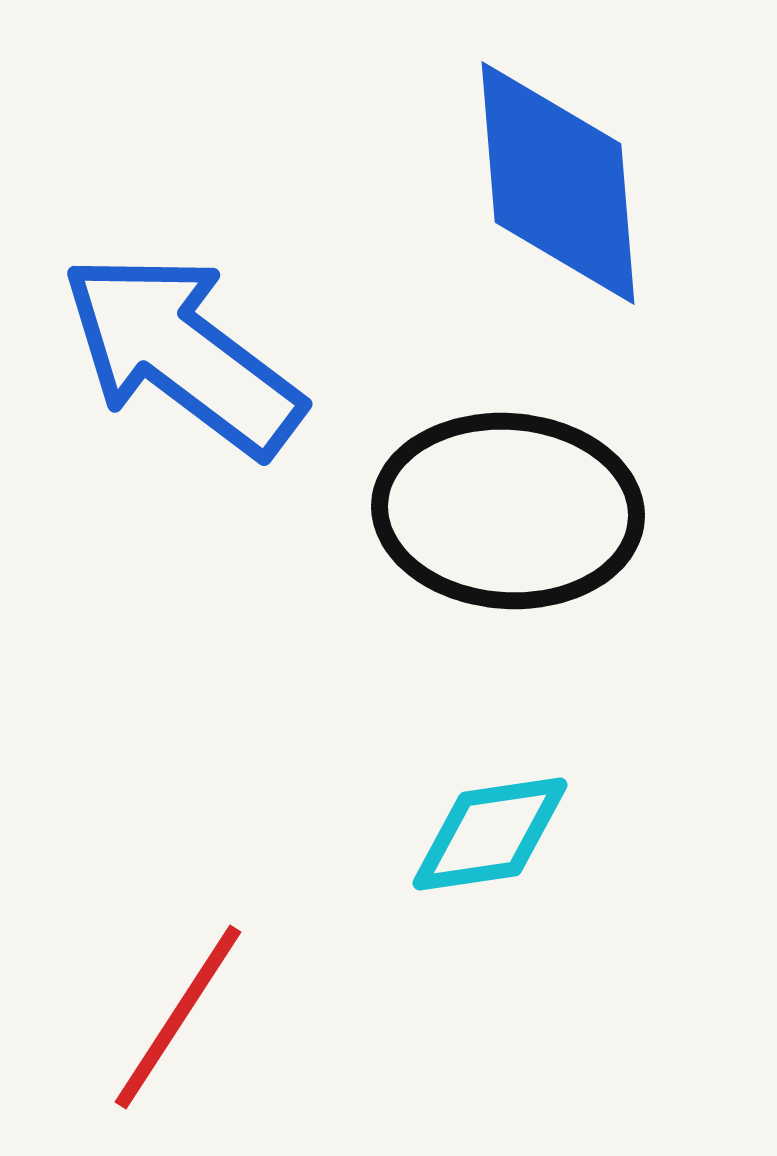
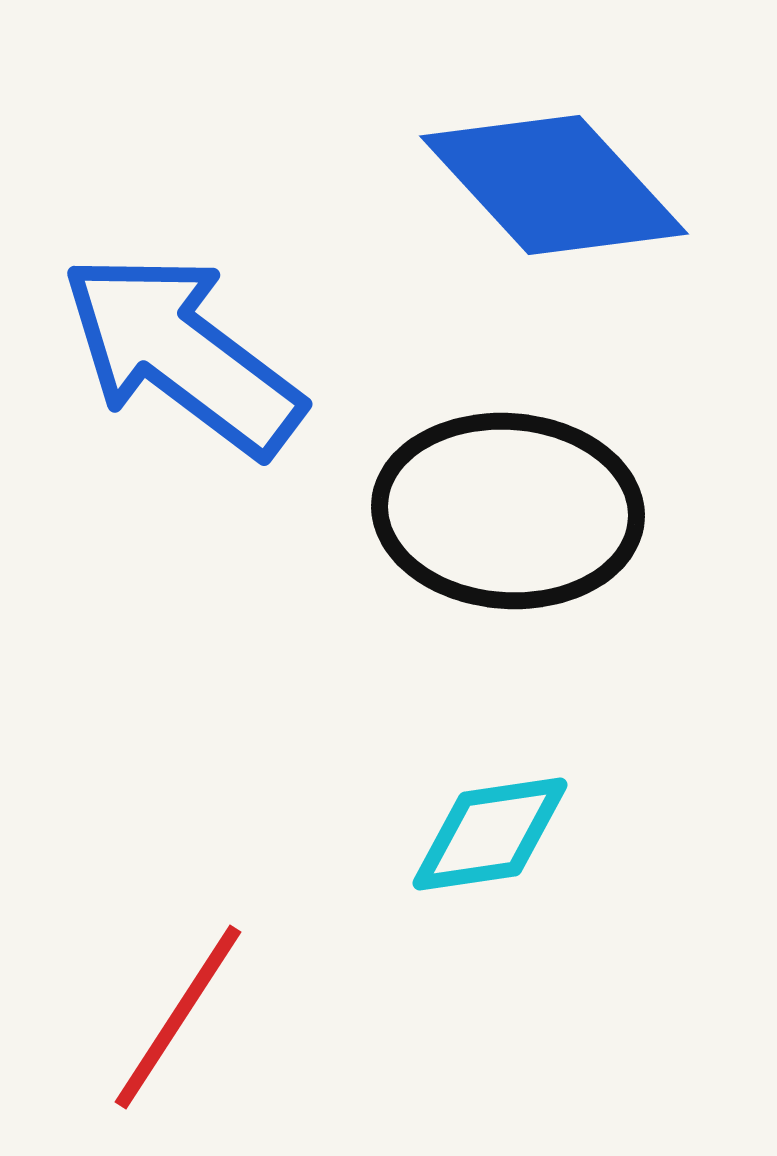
blue diamond: moved 4 px left, 2 px down; rotated 38 degrees counterclockwise
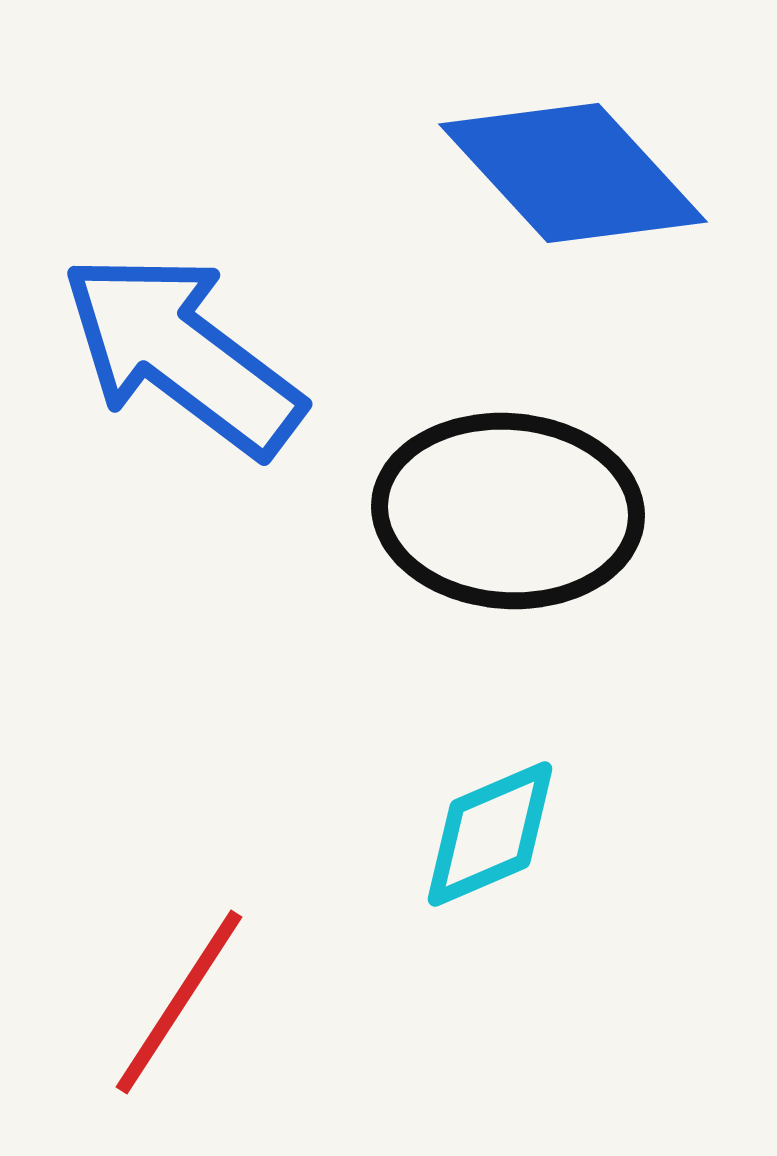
blue diamond: moved 19 px right, 12 px up
cyan diamond: rotated 15 degrees counterclockwise
red line: moved 1 px right, 15 px up
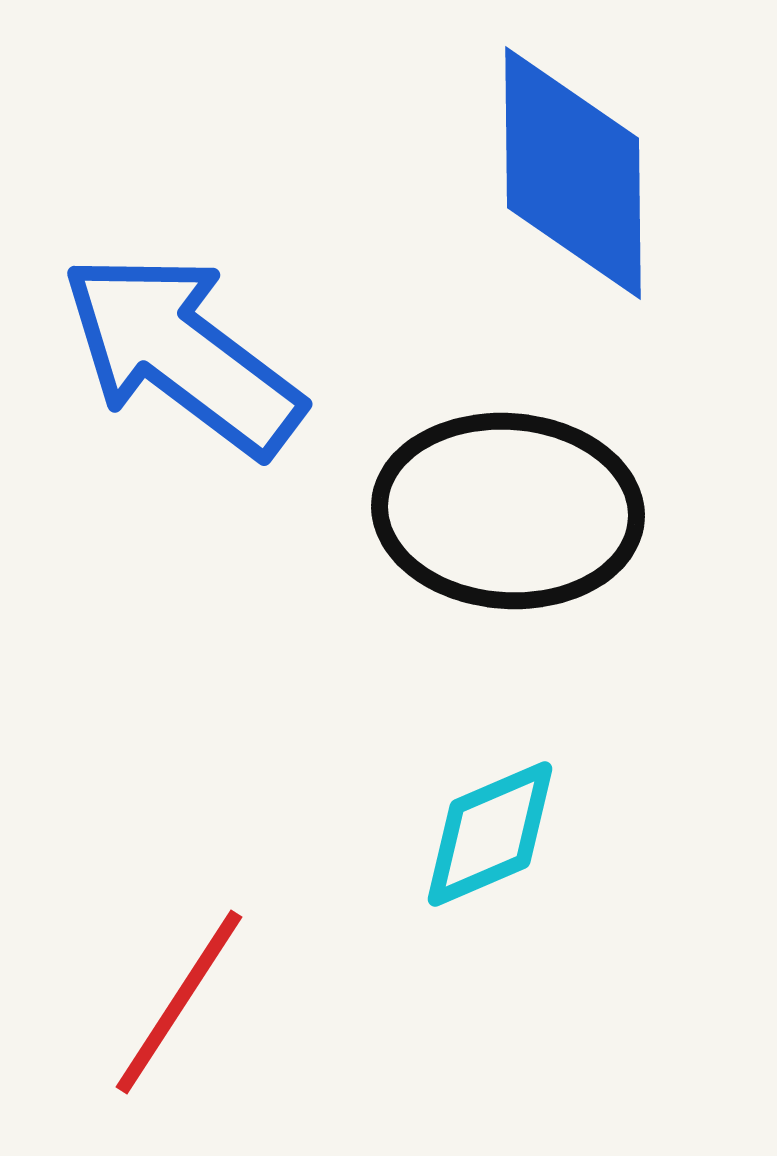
blue diamond: rotated 42 degrees clockwise
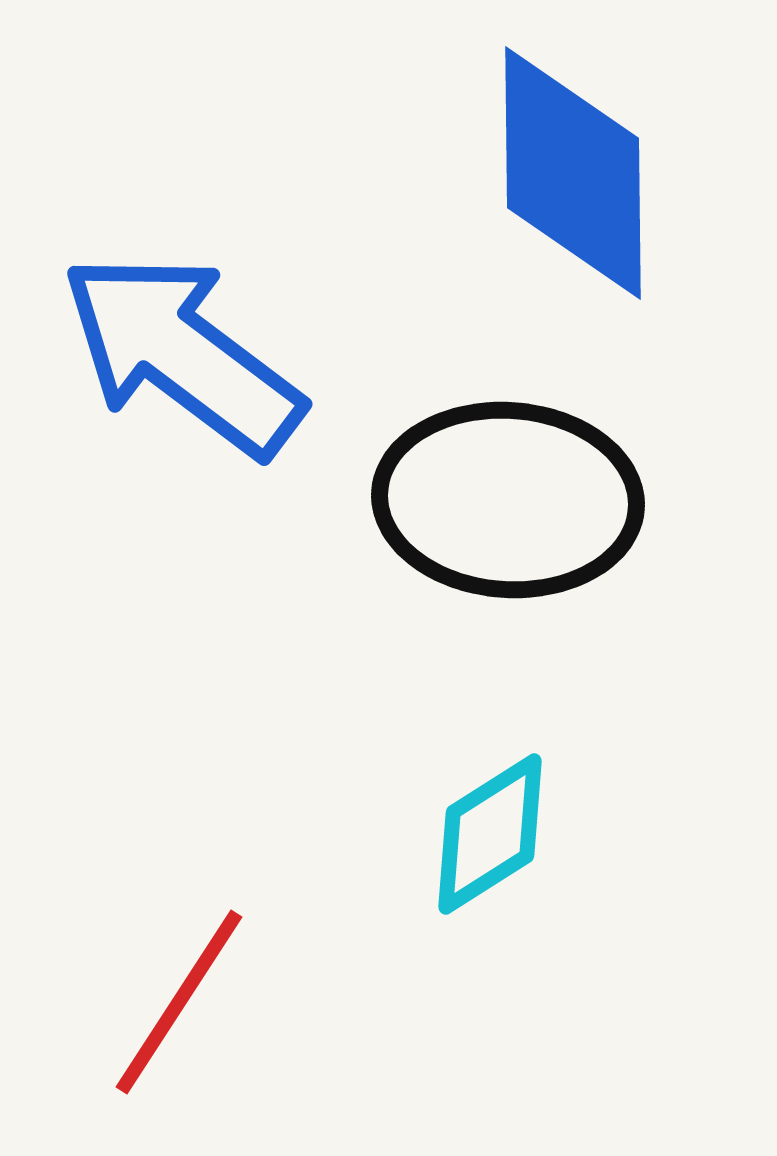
black ellipse: moved 11 px up
cyan diamond: rotated 9 degrees counterclockwise
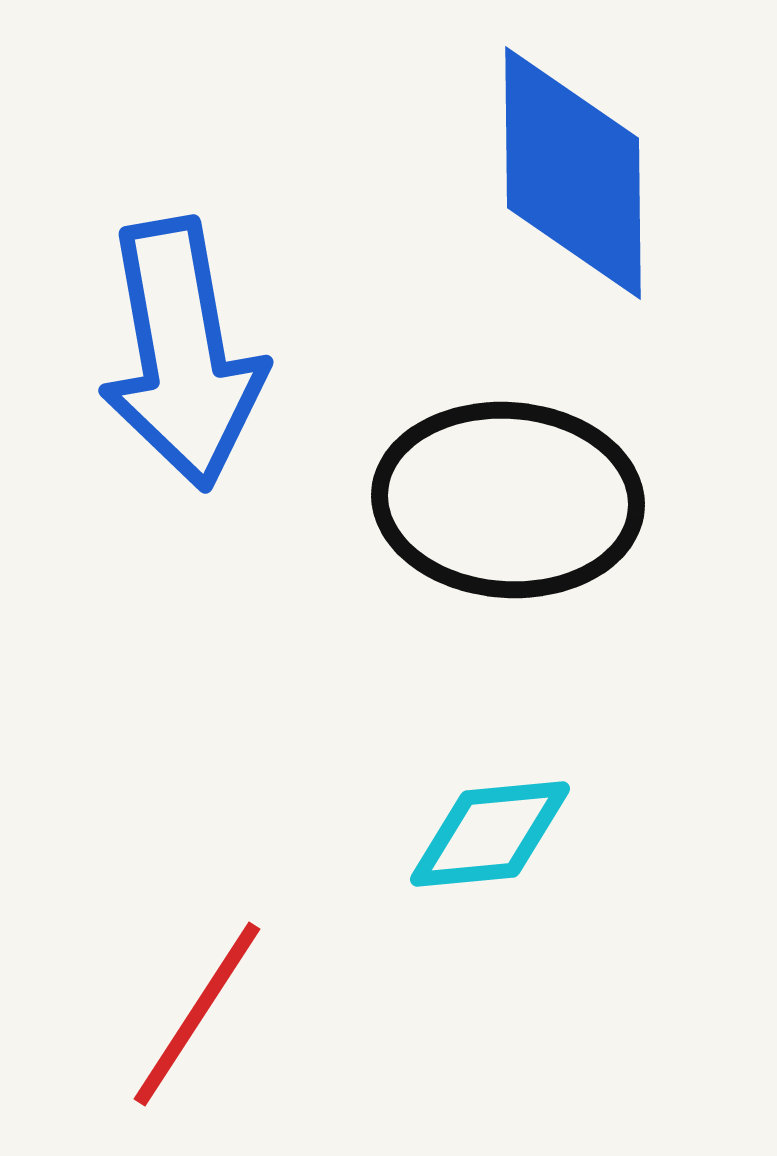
blue arrow: rotated 137 degrees counterclockwise
cyan diamond: rotated 27 degrees clockwise
red line: moved 18 px right, 12 px down
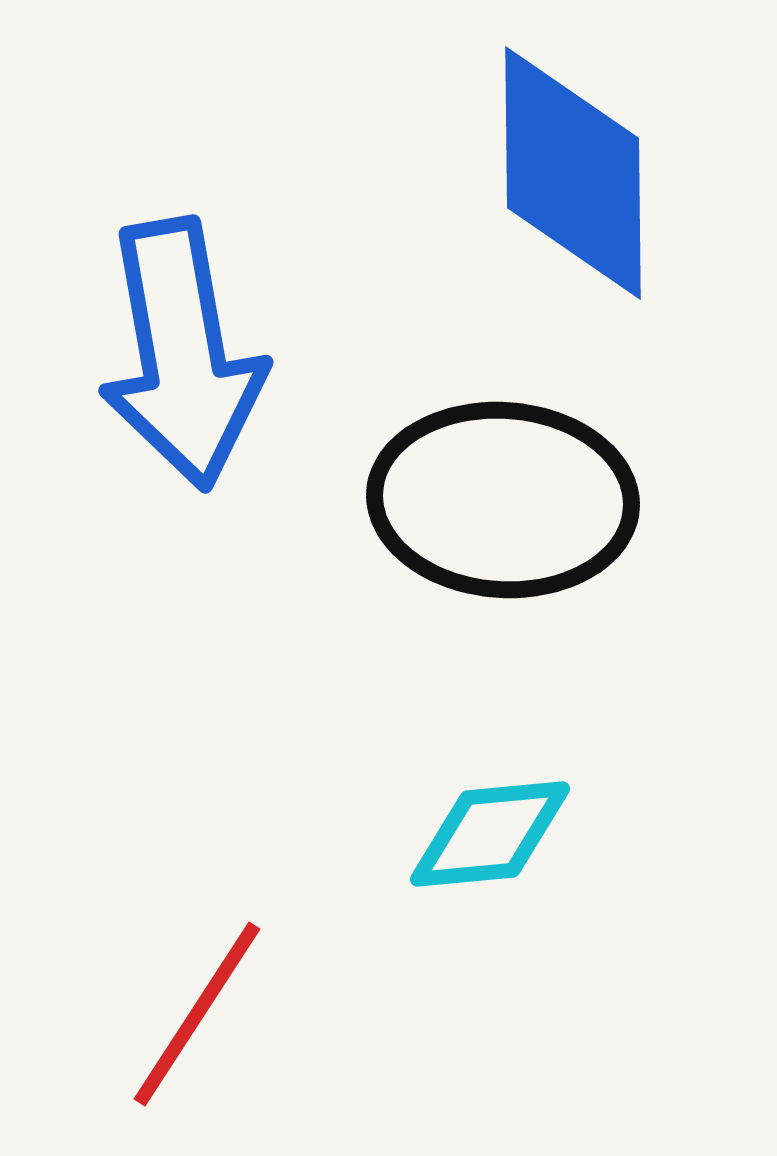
black ellipse: moved 5 px left
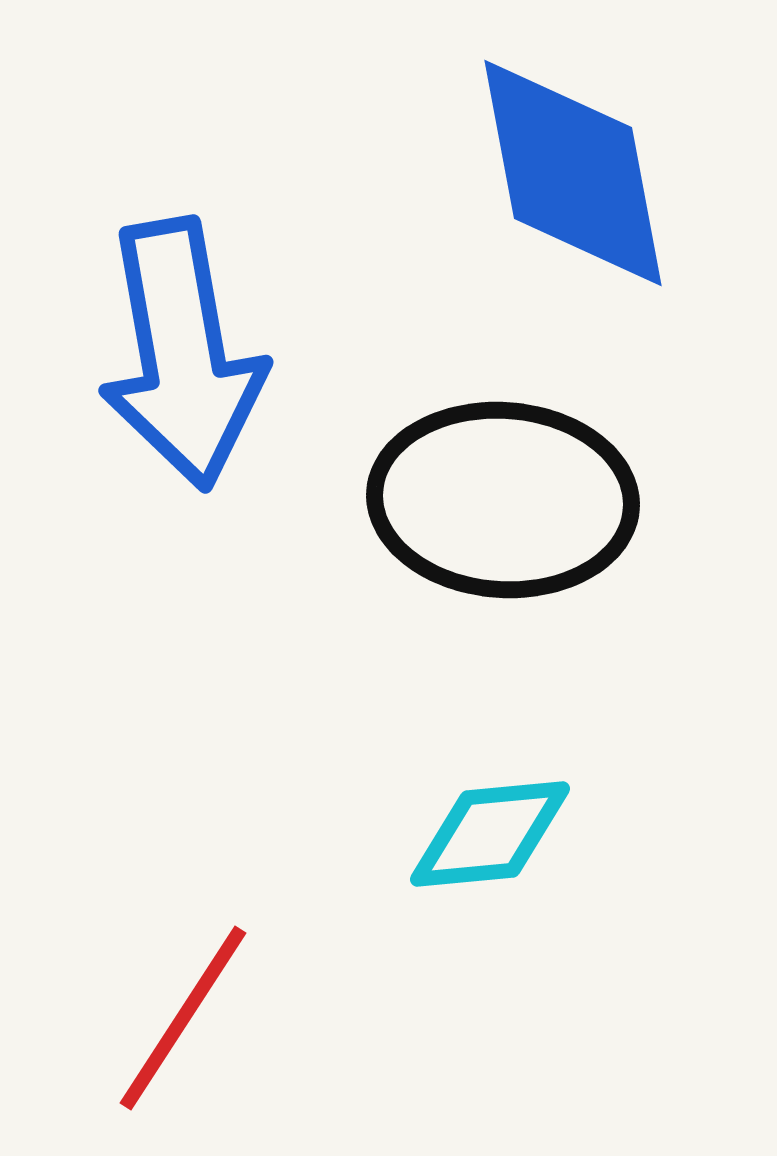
blue diamond: rotated 10 degrees counterclockwise
red line: moved 14 px left, 4 px down
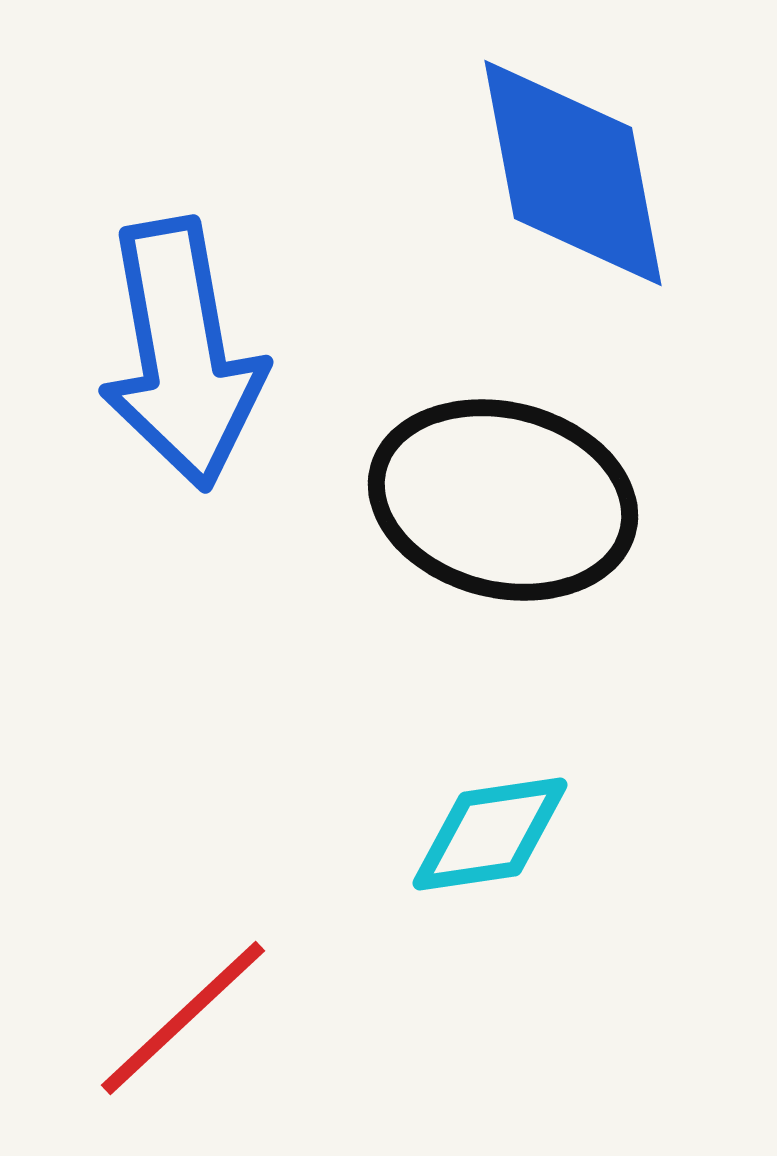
black ellipse: rotated 10 degrees clockwise
cyan diamond: rotated 3 degrees counterclockwise
red line: rotated 14 degrees clockwise
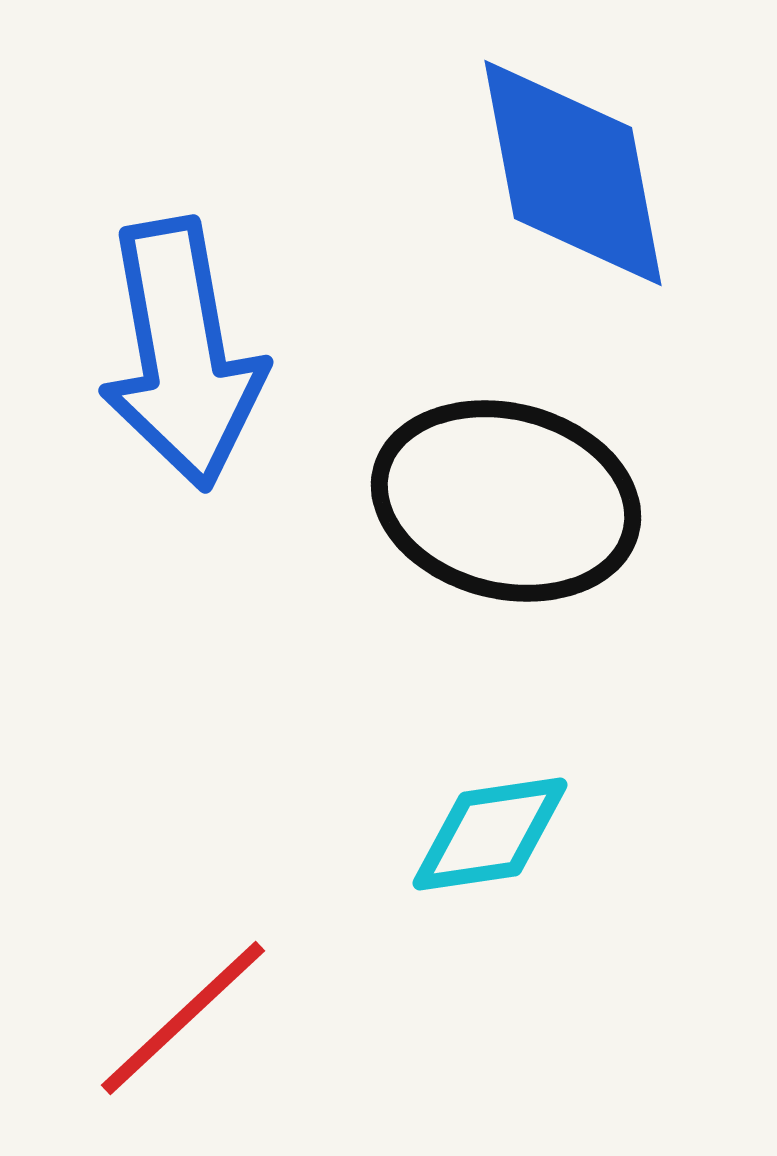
black ellipse: moved 3 px right, 1 px down
